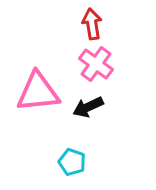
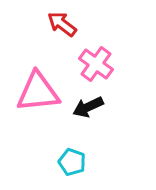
red arrow: moved 30 px left; rotated 44 degrees counterclockwise
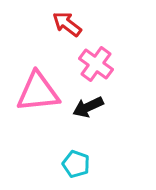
red arrow: moved 5 px right
cyan pentagon: moved 4 px right, 2 px down
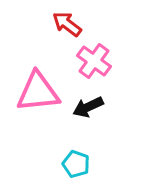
pink cross: moved 2 px left, 3 px up
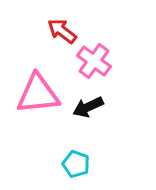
red arrow: moved 5 px left, 7 px down
pink triangle: moved 2 px down
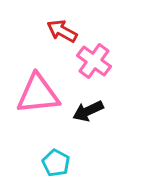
red arrow: rotated 8 degrees counterclockwise
black arrow: moved 4 px down
cyan pentagon: moved 20 px left, 1 px up; rotated 8 degrees clockwise
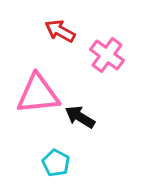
red arrow: moved 2 px left
pink cross: moved 13 px right, 6 px up
black arrow: moved 8 px left, 6 px down; rotated 56 degrees clockwise
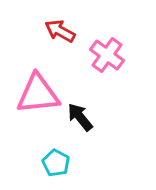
black arrow: rotated 20 degrees clockwise
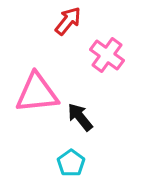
red arrow: moved 8 px right, 10 px up; rotated 100 degrees clockwise
pink triangle: moved 1 px left, 1 px up
cyan pentagon: moved 15 px right; rotated 8 degrees clockwise
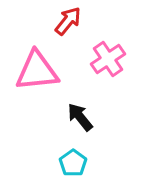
pink cross: moved 1 px right, 4 px down; rotated 20 degrees clockwise
pink triangle: moved 22 px up
cyan pentagon: moved 2 px right
